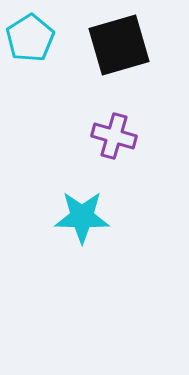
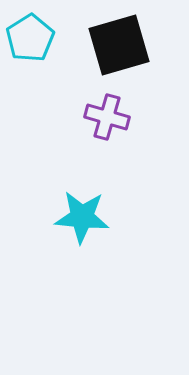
purple cross: moved 7 px left, 19 px up
cyan star: rotated 4 degrees clockwise
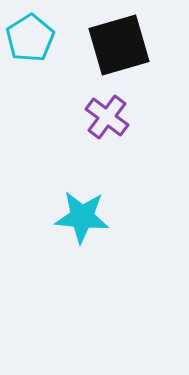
purple cross: rotated 21 degrees clockwise
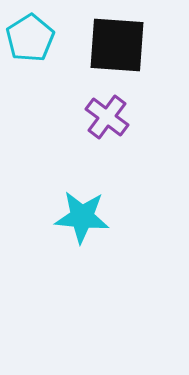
black square: moved 2 px left; rotated 20 degrees clockwise
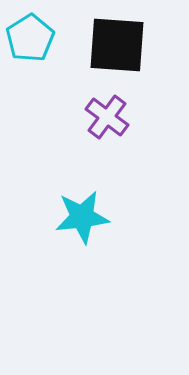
cyan star: rotated 12 degrees counterclockwise
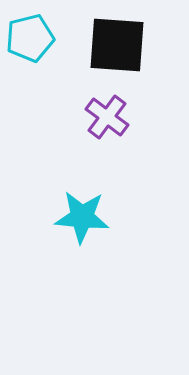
cyan pentagon: rotated 18 degrees clockwise
cyan star: rotated 12 degrees clockwise
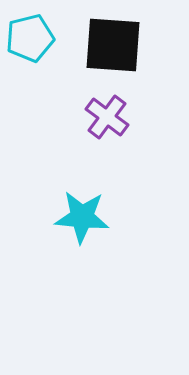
black square: moved 4 px left
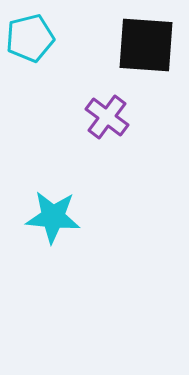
black square: moved 33 px right
cyan star: moved 29 px left
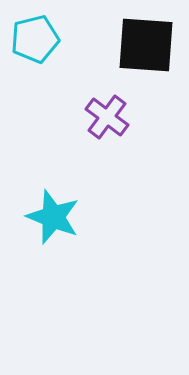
cyan pentagon: moved 5 px right, 1 px down
cyan star: rotated 16 degrees clockwise
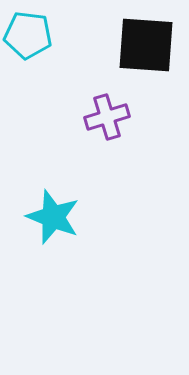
cyan pentagon: moved 7 px left, 4 px up; rotated 21 degrees clockwise
purple cross: rotated 36 degrees clockwise
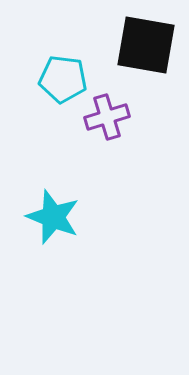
cyan pentagon: moved 35 px right, 44 px down
black square: rotated 6 degrees clockwise
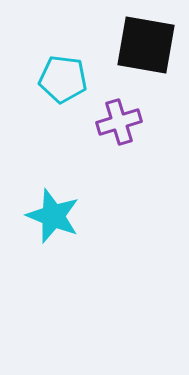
purple cross: moved 12 px right, 5 px down
cyan star: moved 1 px up
